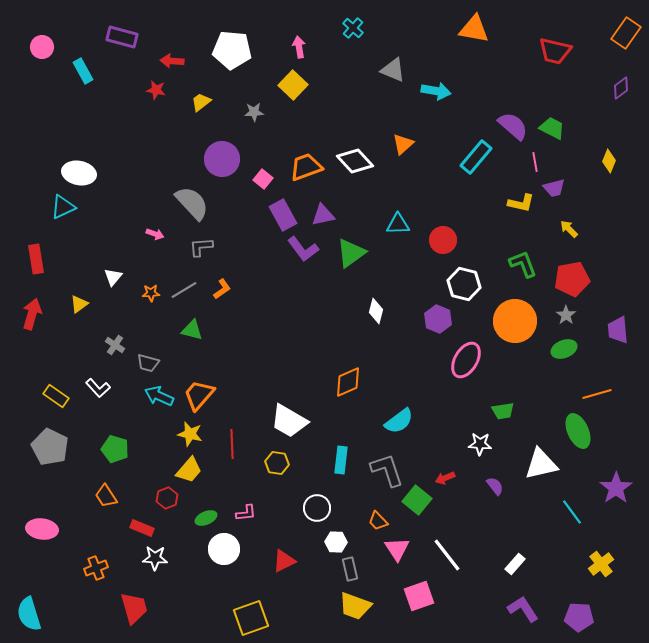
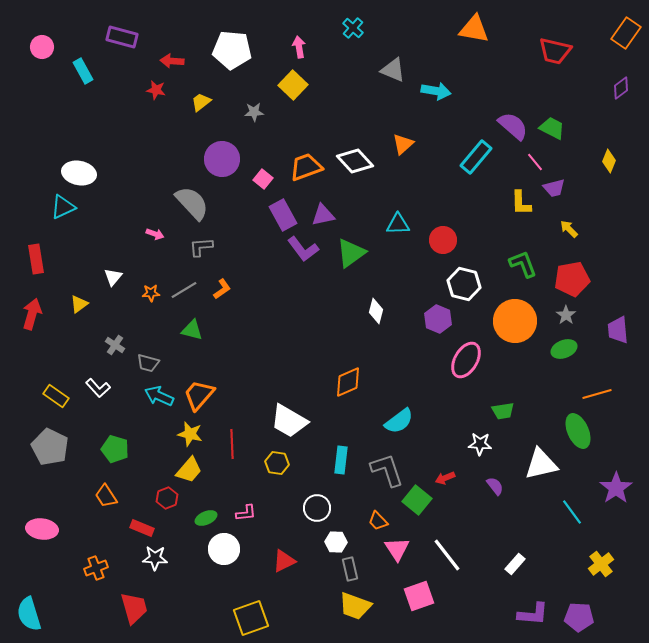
pink line at (535, 162): rotated 30 degrees counterclockwise
yellow L-shape at (521, 203): rotated 76 degrees clockwise
purple L-shape at (523, 609): moved 10 px right, 5 px down; rotated 128 degrees clockwise
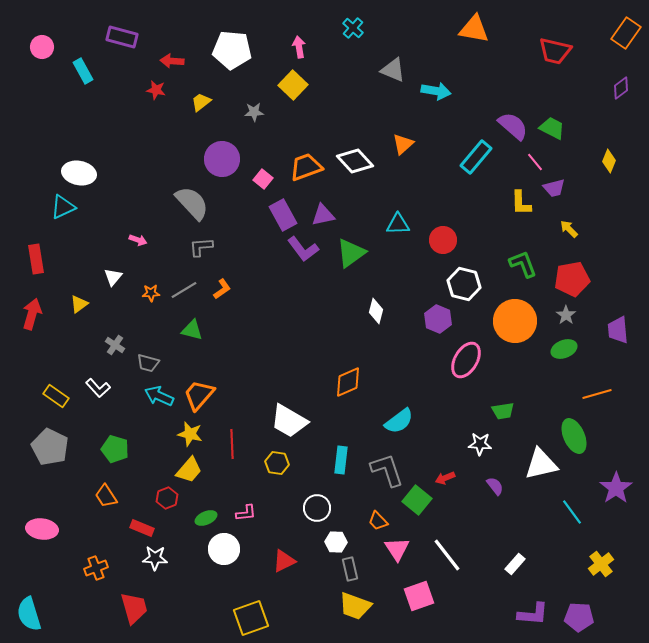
pink arrow at (155, 234): moved 17 px left, 6 px down
green ellipse at (578, 431): moved 4 px left, 5 px down
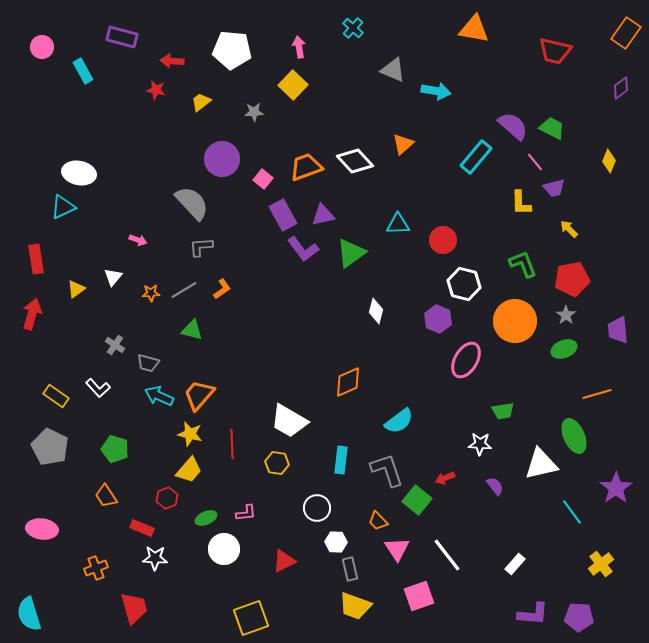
yellow triangle at (79, 304): moved 3 px left, 15 px up
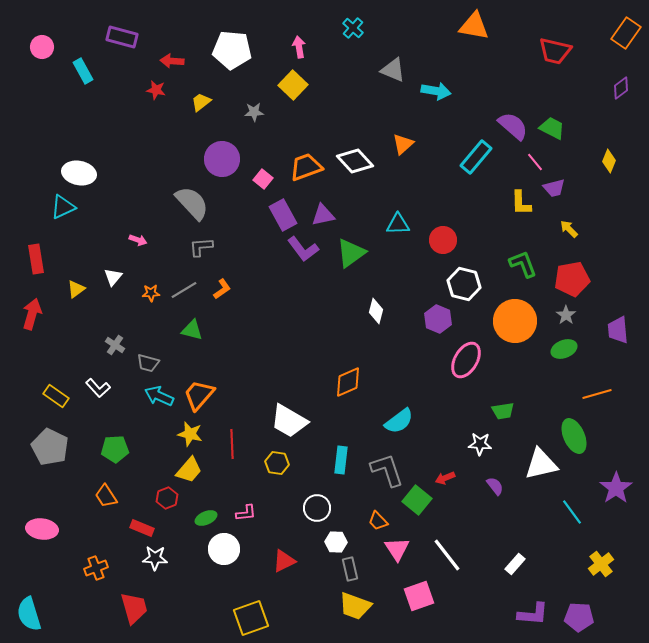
orange triangle at (474, 29): moved 3 px up
green pentagon at (115, 449): rotated 20 degrees counterclockwise
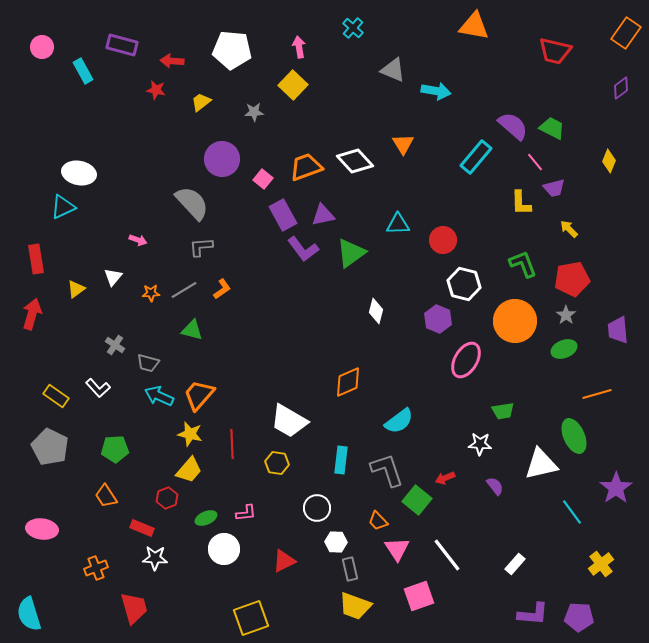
purple rectangle at (122, 37): moved 8 px down
orange triangle at (403, 144): rotated 20 degrees counterclockwise
